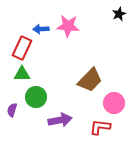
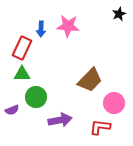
blue arrow: rotated 84 degrees counterclockwise
purple semicircle: rotated 128 degrees counterclockwise
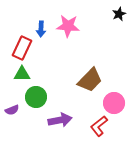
red L-shape: moved 1 px left, 1 px up; rotated 45 degrees counterclockwise
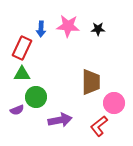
black star: moved 21 px left, 15 px down; rotated 24 degrees clockwise
brown trapezoid: moved 1 px right, 2 px down; rotated 44 degrees counterclockwise
purple semicircle: moved 5 px right
